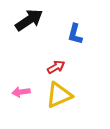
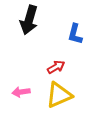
black arrow: rotated 140 degrees clockwise
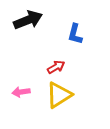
black arrow: moved 1 px left; rotated 128 degrees counterclockwise
yellow triangle: rotated 8 degrees counterclockwise
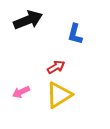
pink arrow: rotated 18 degrees counterclockwise
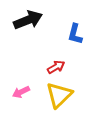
yellow triangle: rotated 12 degrees counterclockwise
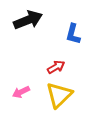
blue L-shape: moved 2 px left
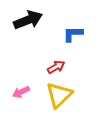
blue L-shape: rotated 75 degrees clockwise
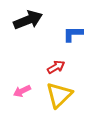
pink arrow: moved 1 px right, 1 px up
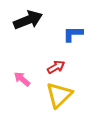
pink arrow: moved 12 px up; rotated 66 degrees clockwise
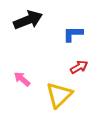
red arrow: moved 23 px right
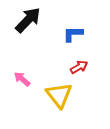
black arrow: rotated 24 degrees counterclockwise
yellow triangle: rotated 24 degrees counterclockwise
